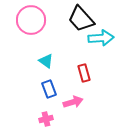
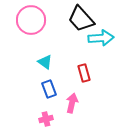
cyan triangle: moved 1 px left, 1 px down
pink arrow: moved 1 px left, 1 px down; rotated 60 degrees counterclockwise
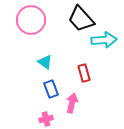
cyan arrow: moved 3 px right, 2 px down
blue rectangle: moved 2 px right
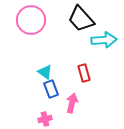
cyan triangle: moved 10 px down
pink cross: moved 1 px left
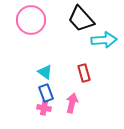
blue rectangle: moved 5 px left, 4 px down
pink cross: moved 1 px left, 11 px up; rotated 24 degrees clockwise
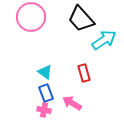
pink circle: moved 3 px up
cyan arrow: rotated 30 degrees counterclockwise
pink arrow: rotated 72 degrees counterclockwise
pink cross: moved 2 px down
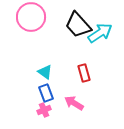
black trapezoid: moved 3 px left, 6 px down
cyan arrow: moved 4 px left, 7 px up
pink arrow: moved 2 px right
pink cross: rotated 32 degrees counterclockwise
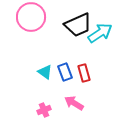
black trapezoid: rotated 72 degrees counterclockwise
blue rectangle: moved 19 px right, 21 px up
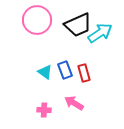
pink circle: moved 6 px right, 3 px down
blue rectangle: moved 2 px up
pink cross: rotated 24 degrees clockwise
